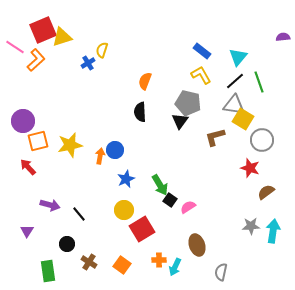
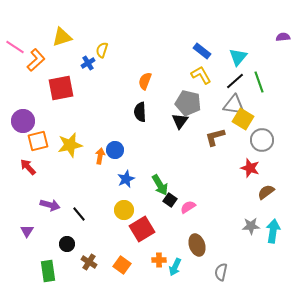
red square at (43, 30): moved 18 px right, 58 px down; rotated 12 degrees clockwise
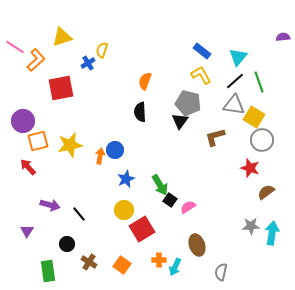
yellow square at (243, 119): moved 11 px right, 2 px up
cyan arrow at (273, 231): moved 1 px left, 2 px down
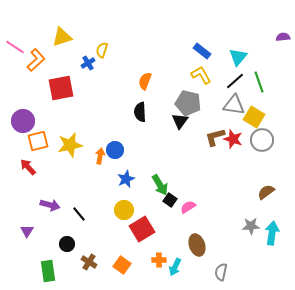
red star at (250, 168): moved 17 px left, 29 px up
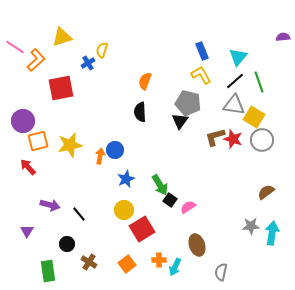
blue rectangle at (202, 51): rotated 30 degrees clockwise
orange square at (122, 265): moved 5 px right, 1 px up; rotated 18 degrees clockwise
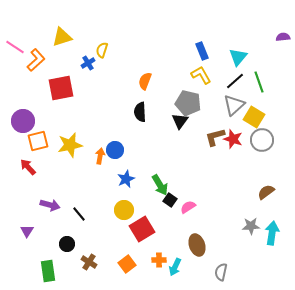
gray triangle at (234, 105): rotated 50 degrees counterclockwise
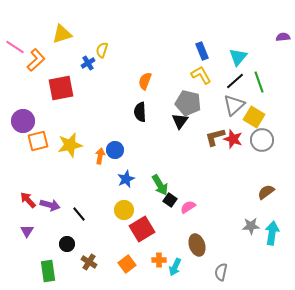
yellow triangle at (62, 37): moved 3 px up
red arrow at (28, 167): moved 33 px down
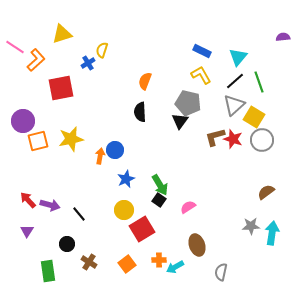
blue rectangle at (202, 51): rotated 42 degrees counterclockwise
yellow star at (70, 145): moved 1 px right, 6 px up
black square at (170, 200): moved 11 px left
cyan arrow at (175, 267): rotated 36 degrees clockwise
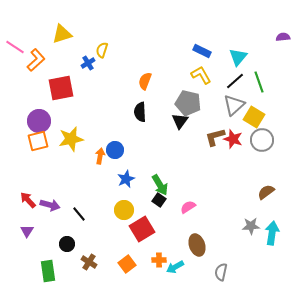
purple circle at (23, 121): moved 16 px right
